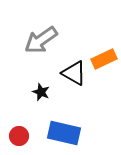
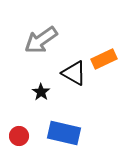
black star: rotated 12 degrees clockwise
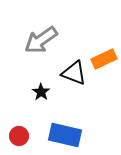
black triangle: rotated 8 degrees counterclockwise
blue rectangle: moved 1 px right, 2 px down
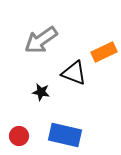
orange rectangle: moved 7 px up
black star: rotated 24 degrees counterclockwise
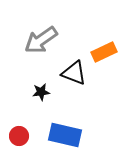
black star: rotated 18 degrees counterclockwise
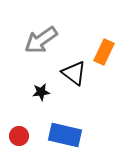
orange rectangle: rotated 40 degrees counterclockwise
black triangle: rotated 16 degrees clockwise
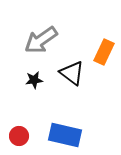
black triangle: moved 2 px left
black star: moved 7 px left, 12 px up
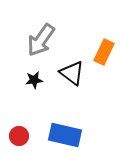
gray arrow: rotated 20 degrees counterclockwise
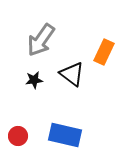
black triangle: moved 1 px down
red circle: moved 1 px left
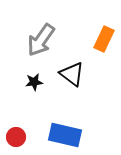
orange rectangle: moved 13 px up
black star: moved 2 px down
red circle: moved 2 px left, 1 px down
